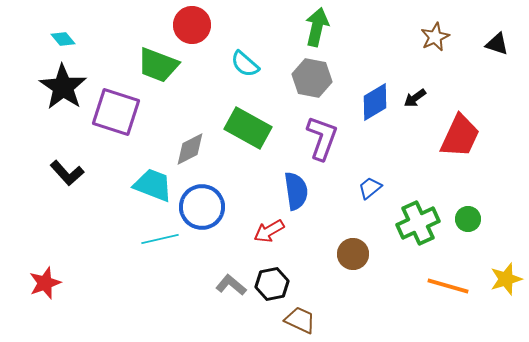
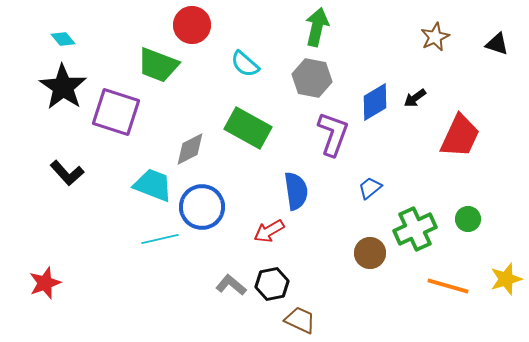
purple L-shape: moved 11 px right, 4 px up
green cross: moved 3 px left, 6 px down
brown circle: moved 17 px right, 1 px up
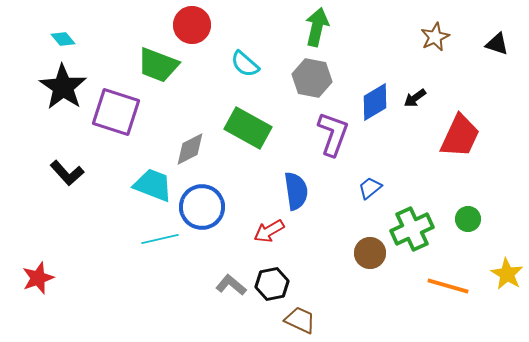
green cross: moved 3 px left
yellow star: moved 1 px right, 5 px up; rotated 24 degrees counterclockwise
red star: moved 7 px left, 5 px up
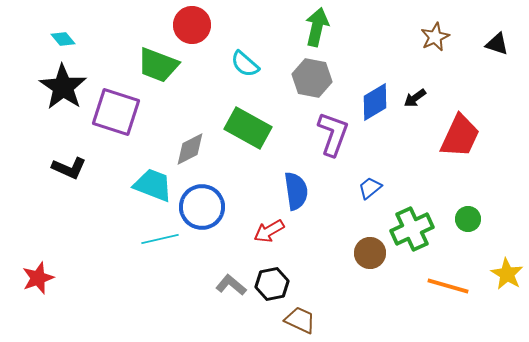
black L-shape: moved 2 px right, 5 px up; rotated 24 degrees counterclockwise
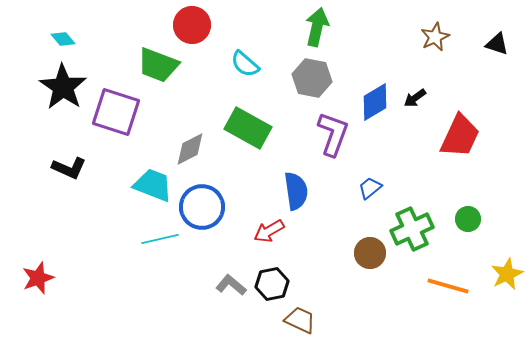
yellow star: rotated 16 degrees clockwise
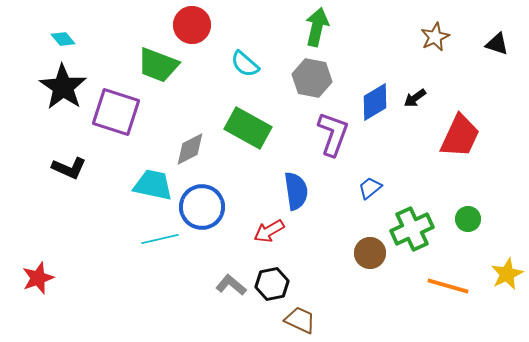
cyan trapezoid: rotated 9 degrees counterclockwise
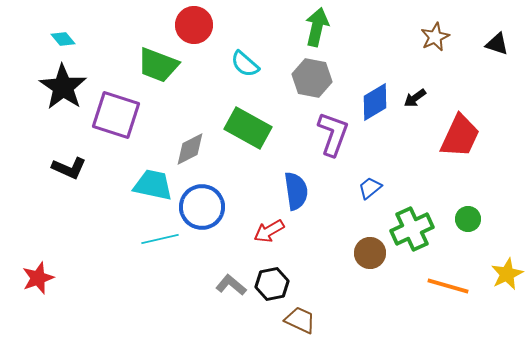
red circle: moved 2 px right
purple square: moved 3 px down
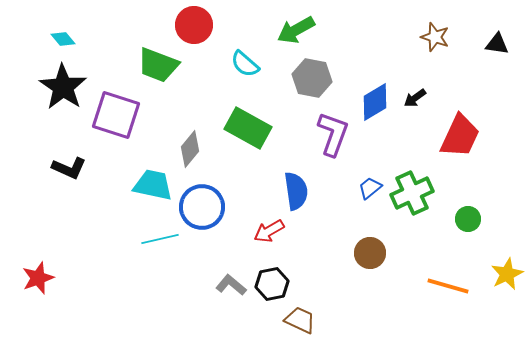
green arrow: moved 21 px left, 3 px down; rotated 132 degrees counterclockwise
brown star: rotated 28 degrees counterclockwise
black triangle: rotated 10 degrees counterclockwise
gray diamond: rotated 24 degrees counterclockwise
green cross: moved 36 px up
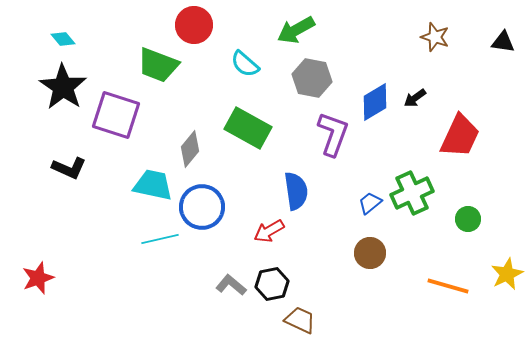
black triangle: moved 6 px right, 2 px up
blue trapezoid: moved 15 px down
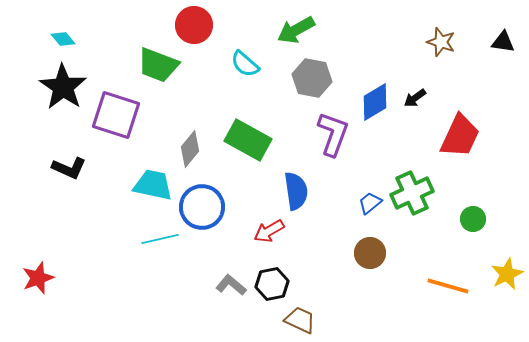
brown star: moved 6 px right, 5 px down
green rectangle: moved 12 px down
green circle: moved 5 px right
